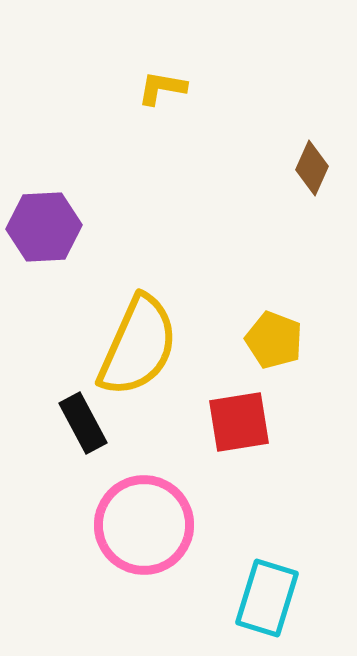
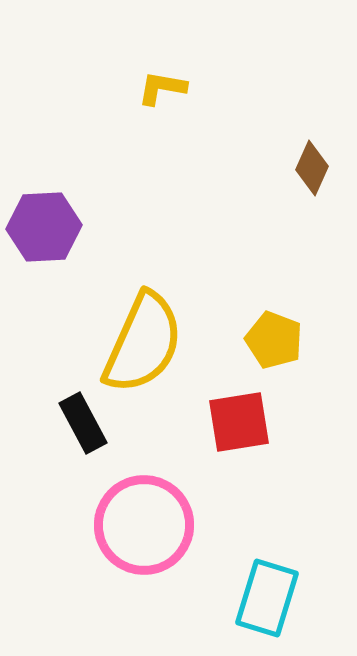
yellow semicircle: moved 5 px right, 3 px up
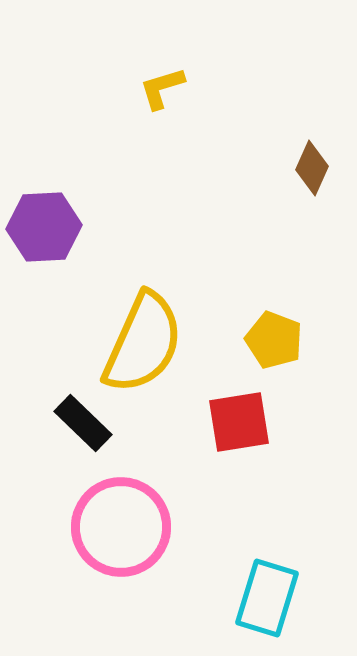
yellow L-shape: rotated 27 degrees counterclockwise
black rectangle: rotated 18 degrees counterclockwise
pink circle: moved 23 px left, 2 px down
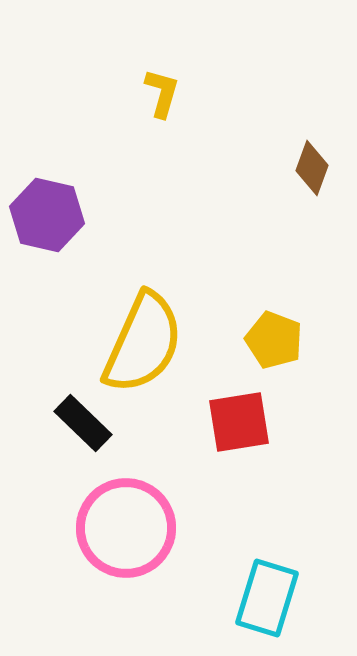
yellow L-shape: moved 5 px down; rotated 123 degrees clockwise
brown diamond: rotated 4 degrees counterclockwise
purple hexagon: moved 3 px right, 12 px up; rotated 16 degrees clockwise
pink circle: moved 5 px right, 1 px down
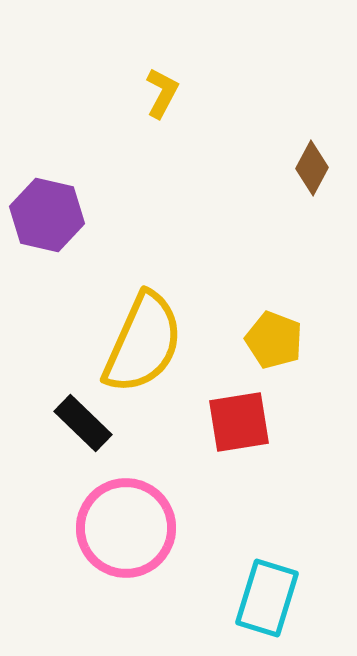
yellow L-shape: rotated 12 degrees clockwise
brown diamond: rotated 8 degrees clockwise
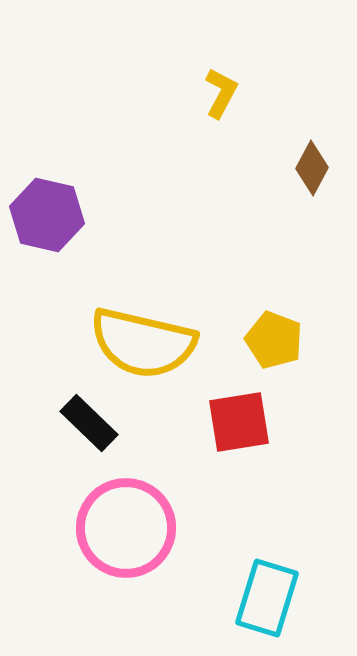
yellow L-shape: moved 59 px right
yellow semicircle: rotated 79 degrees clockwise
black rectangle: moved 6 px right
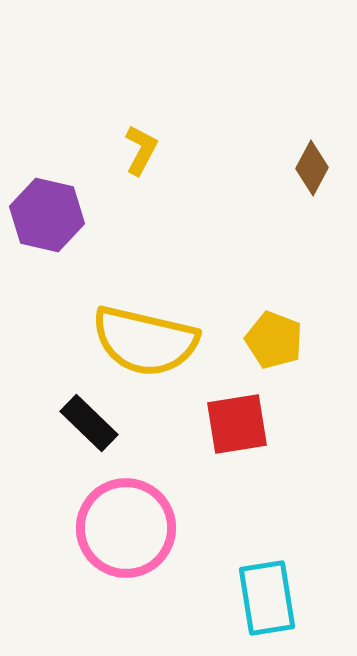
yellow L-shape: moved 80 px left, 57 px down
yellow semicircle: moved 2 px right, 2 px up
red square: moved 2 px left, 2 px down
cyan rectangle: rotated 26 degrees counterclockwise
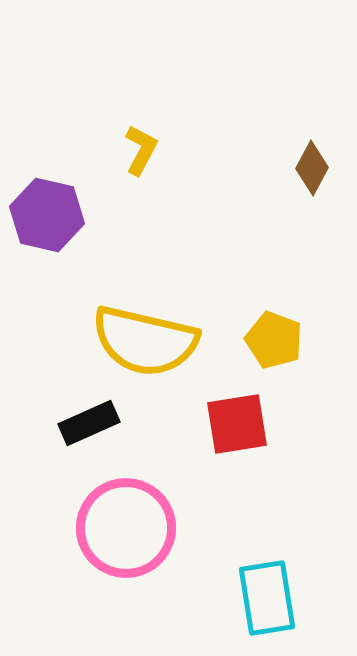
black rectangle: rotated 68 degrees counterclockwise
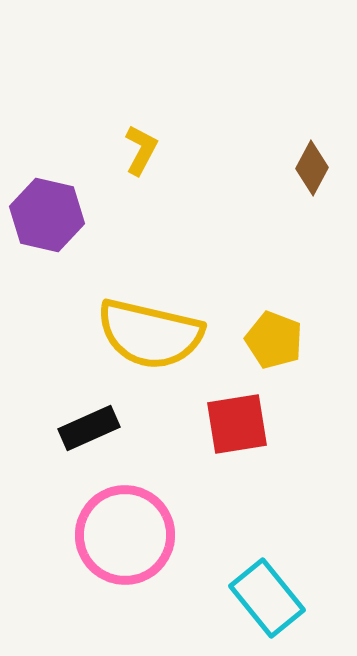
yellow semicircle: moved 5 px right, 7 px up
black rectangle: moved 5 px down
pink circle: moved 1 px left, 7 px down
cyan rectangle: rotated 30 degrees counterclockwise
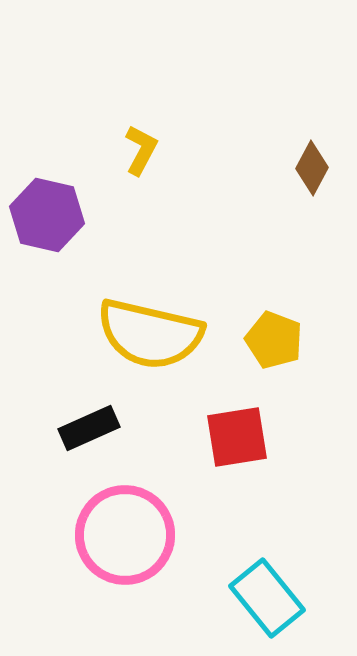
red square: moved 13 px down
